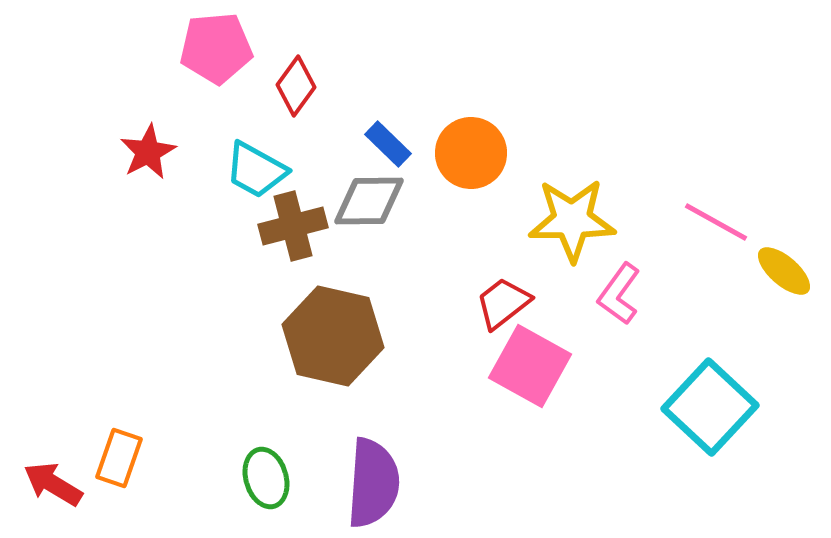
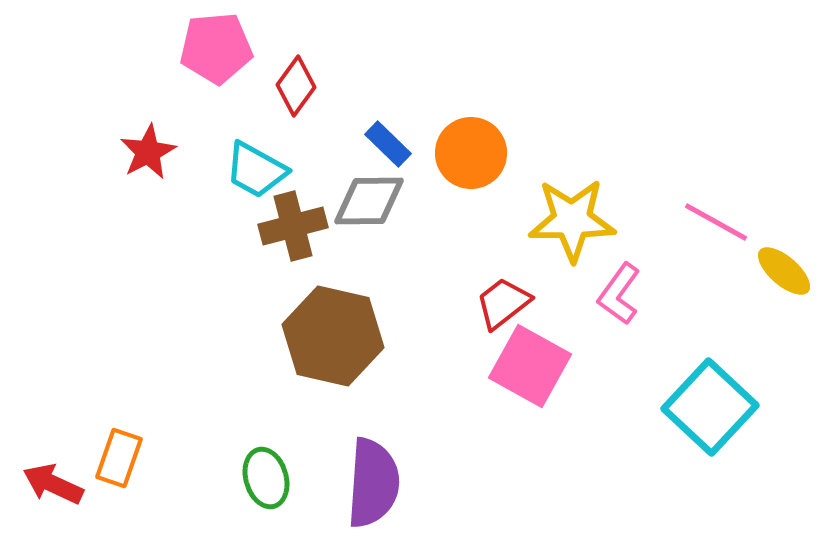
red arrow: rotated 6 degrees counterclockwise
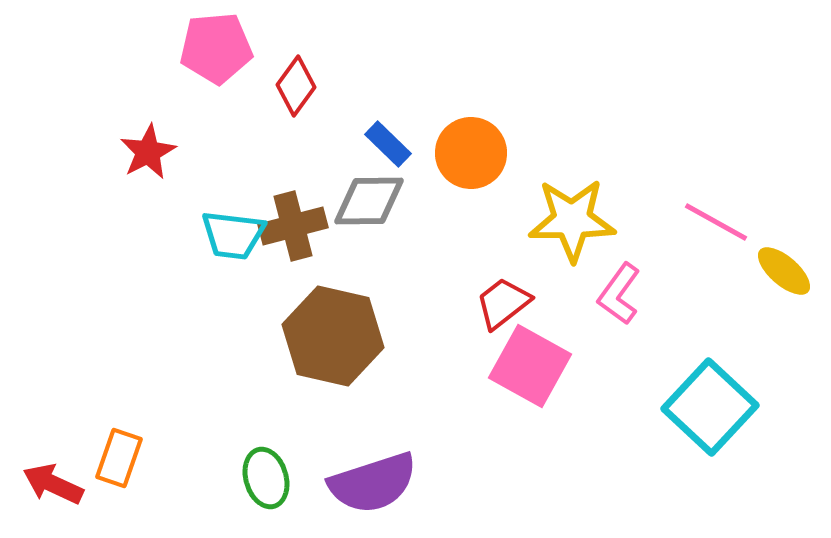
cyan trapezoid: moved 23 px left, 65 px down; rotated 22 degrees counterclockwise
purple semicircle: rotated 68 degrees clockwise
